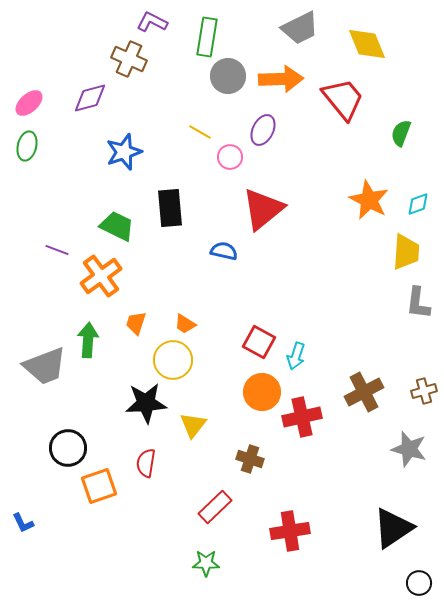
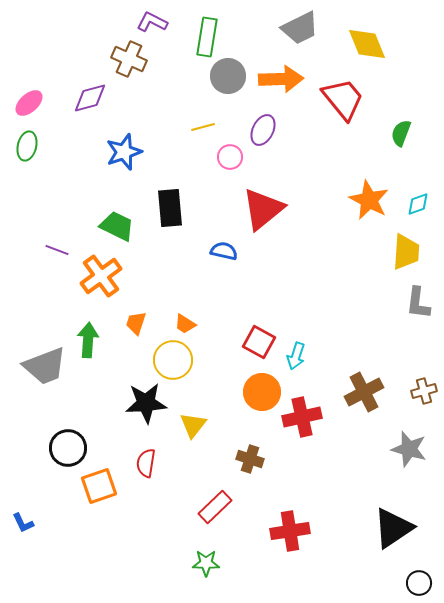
yellow line at (200, 132): moved 3 px right, 5 px up; rotated 45 degrees counterclockwise
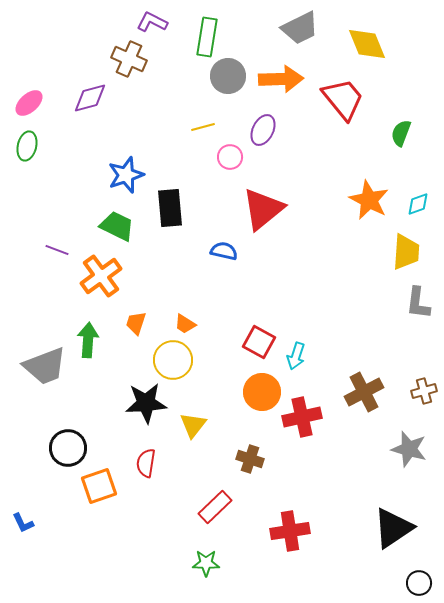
blue star at (124, 152): moved 2 px right, 23 px down
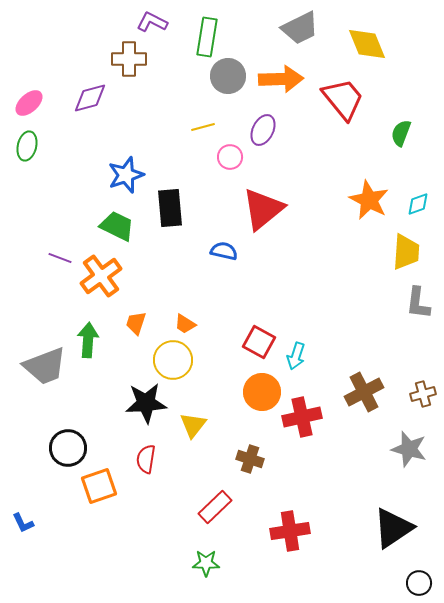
brown cross at (129, 59): rotated 24 degrees counterclockwise
purple line at (57, 250): moved 3 px right, 8 px down
brown cross at (424, 391): moved 1 px left, 3 px down
red semicircle at (146, 463): moved 4 px up
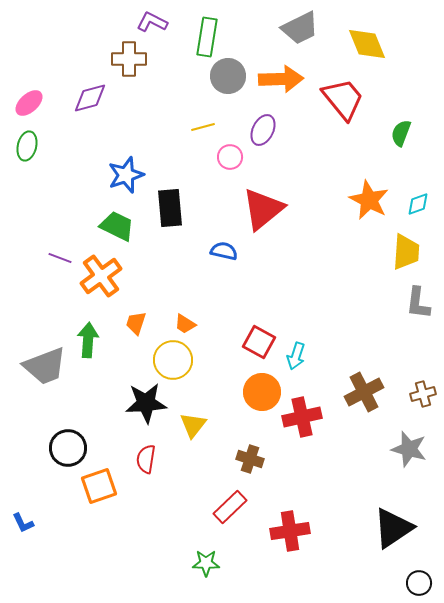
red rectangle at (215, 507): moved 15 px right
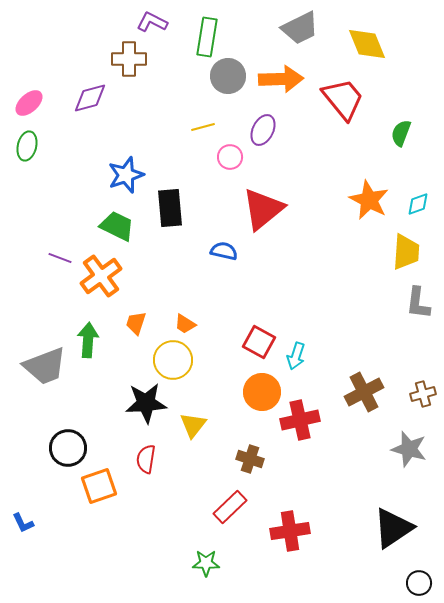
red cross at (302, 417): moved 2 px left, 3 px down
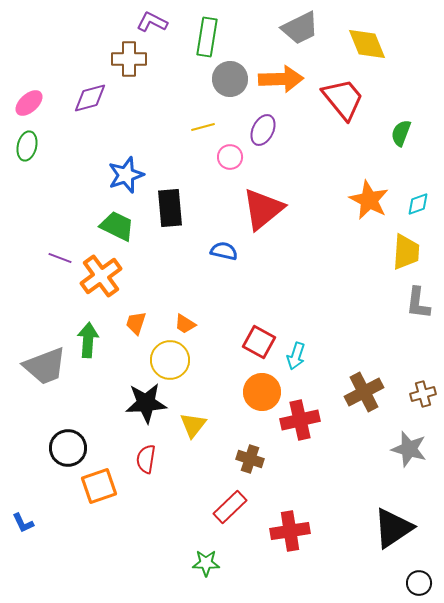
gray circle at (228, 76): moved 2 px right, 3 px down
yellow circle at (173, 360): moved 3 px left
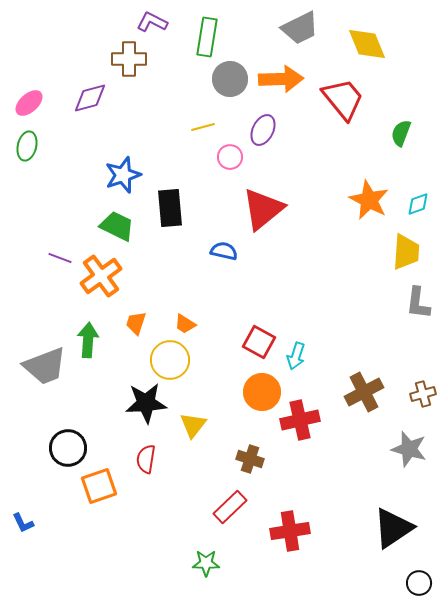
blue star at (126, 175): moved 3 px left
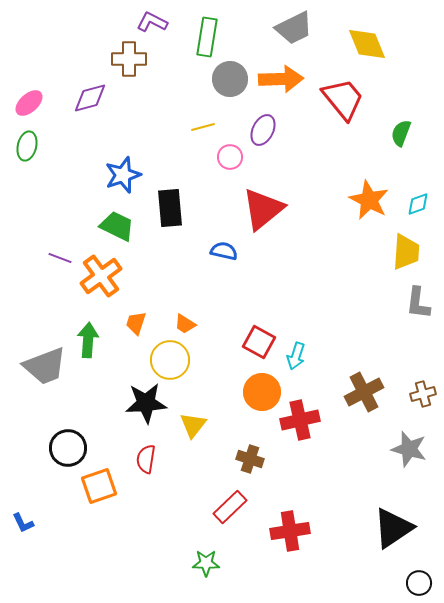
gray trapezoid at (300, 28): moved 6 px left
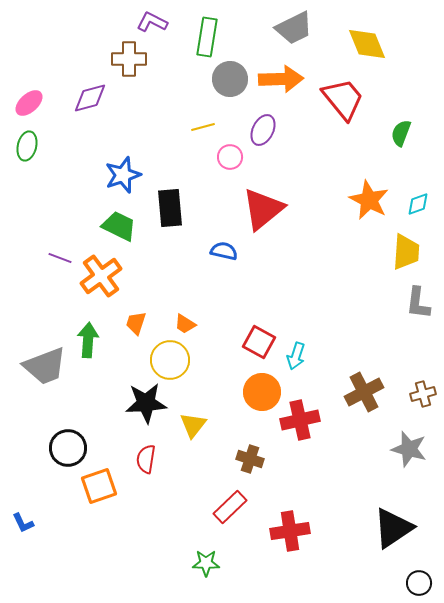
green trapezoid at (117, 226): moved 2 px right
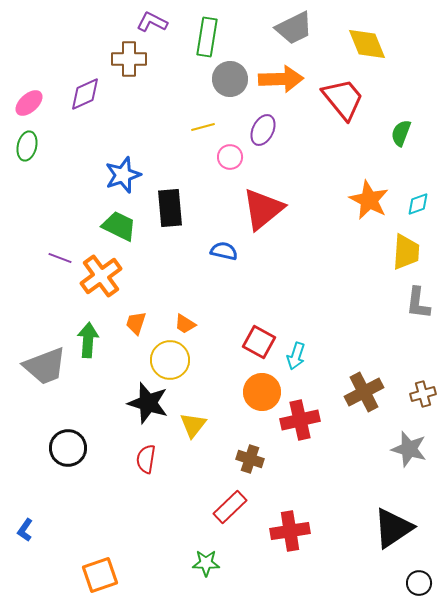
purple diamond at (90, 98): moved 5 px left, 4 px up; rotated 9 degrees counterclockwise
black star at (146, 403): moved 2 px right; rotated 21 degrees clockwise
orange square at (99, 486): moved 1 px right, 89 px down
blue L-shape at (23, 523): moved 2 px right, 7 px down; rotated 60 degrees clockwise
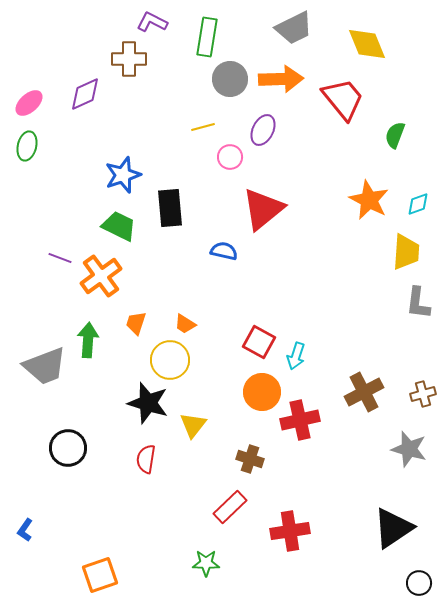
green semicircle at (401, 133): moved 6 px left, 2 px down
